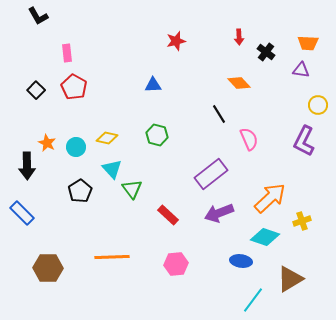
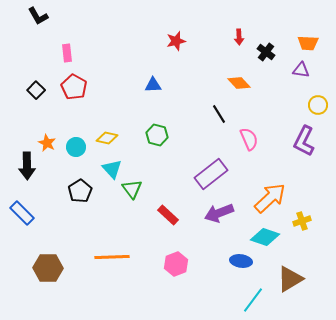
pink hexagon: rotated 15 degrees counterclockwise
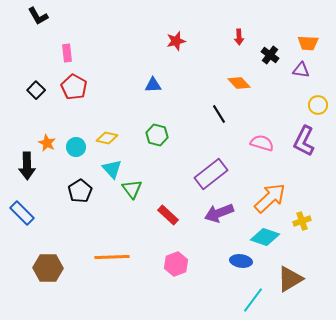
black cross: moved 4 px right, 3 px down
pink semicircle: moved 13 px right, 4 px down; rotated 50 degrees counterclockwise
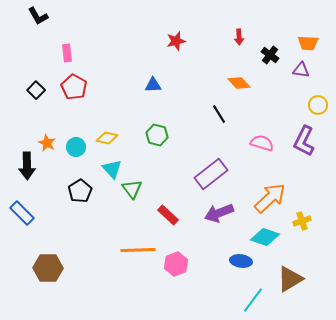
orange line: moved 26 px right, 7 px up
